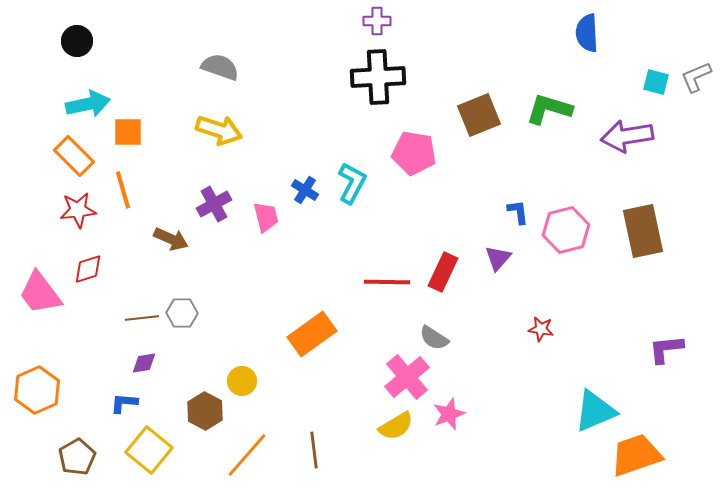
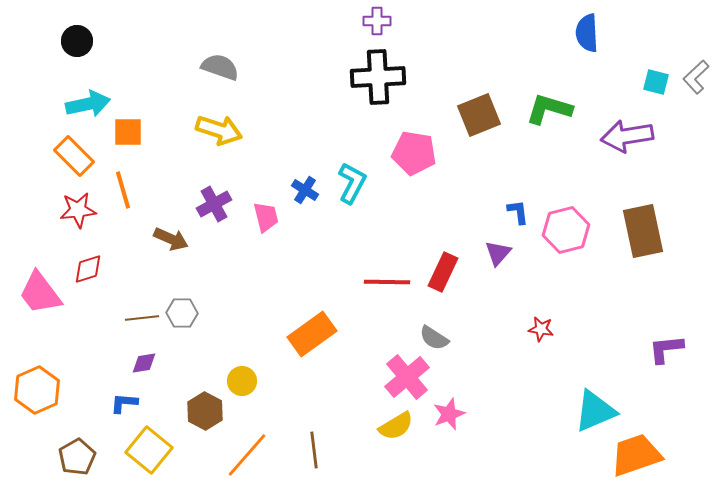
gray L-shape at (696, 77): rotated 20 degrees counterclockwise
purple triangle at (498, 258): moved 5 px up
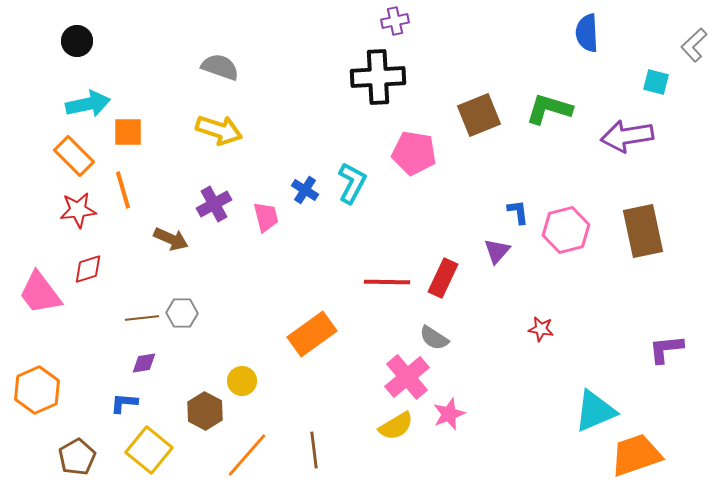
purple cross at (377, 21): moved 18 px right; rotated 12 degrees counterclockwise
gray L-shape at (696, 77): moved 2 px left, 32 px up
purple triangle at (498, 253): moved 1 px left, 2 px up
red rectangle at (443, 272): moved 6 px down
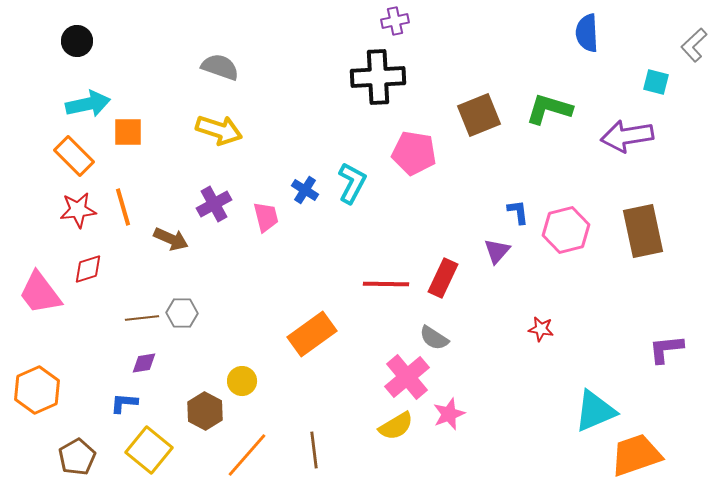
orange line at (123, 190): moved 17 px down
red line at (387, 282): moved 1 px left, 2 px down
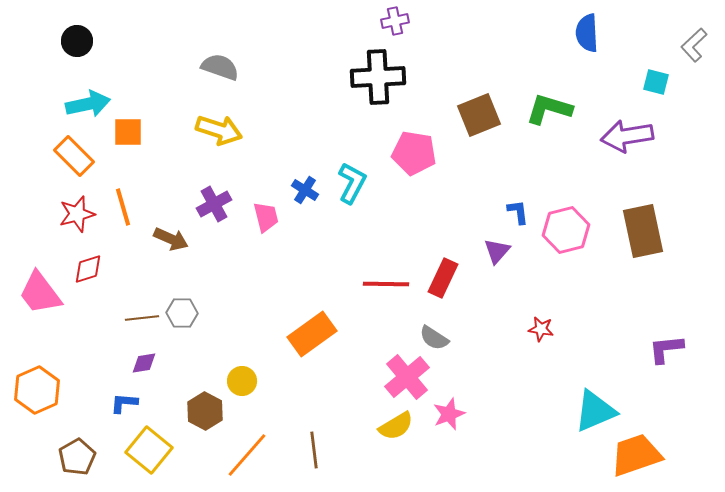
red star at (78, 210): moved 1 px left, 4 px down; rotated 9 degrees counterclockwise
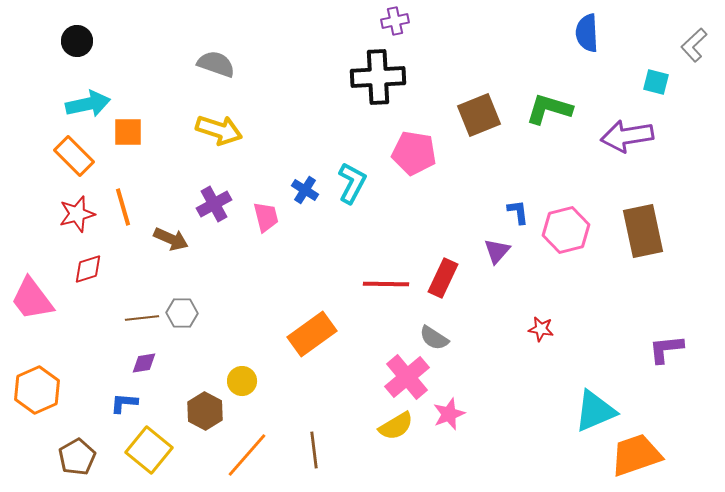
gray semicircle at (220, 67): moved 4 px left, 3 px up
pink trapezoid at (40, 293): moved 8 px left, 6 px down
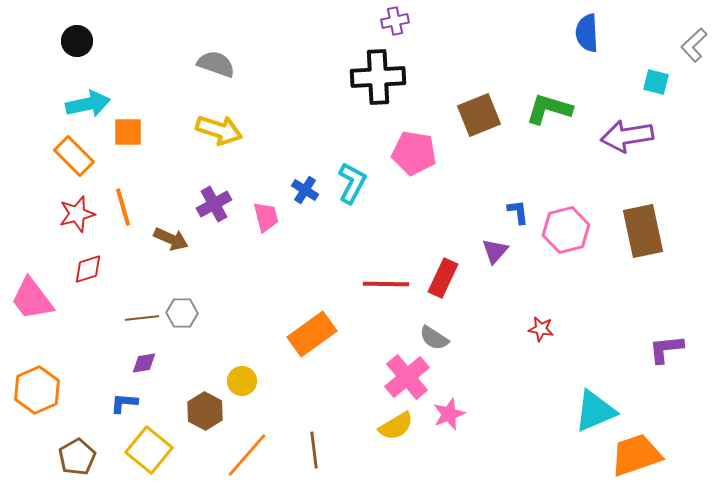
purple triangle at (497, 251): moved 2 px left
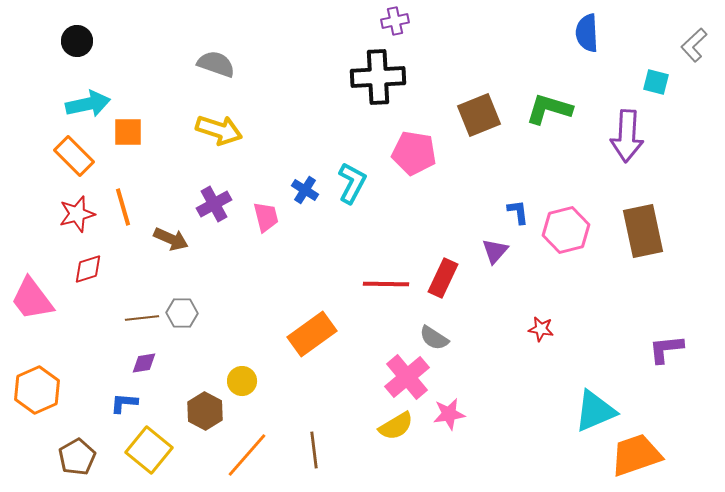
purple arrow at (627, 136): rotated 78 degrees counterclockwise
pink star at (449, 414): rotated 12 degrees clockwise
